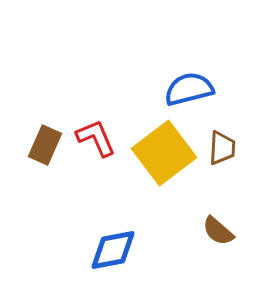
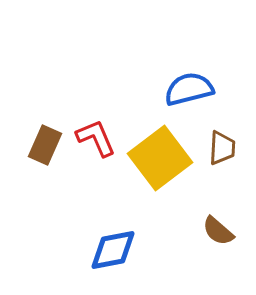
yellow square: moved 4 px left, 5 px down
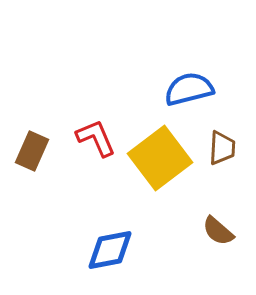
brown rectangle: moved 13 px left, 6 px down
blue diamond: moved 3 px left
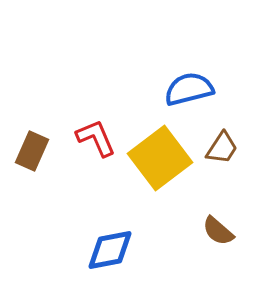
brown trapezoid: rotated 30 degrees clockwise
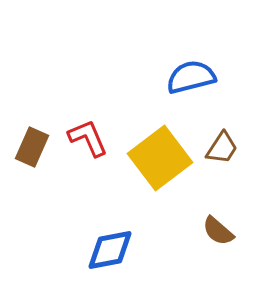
blue semicircle: moved 2 px right, 12 px up
red L-shape: moved 8 px left
brown rectangle: moved 4 px up
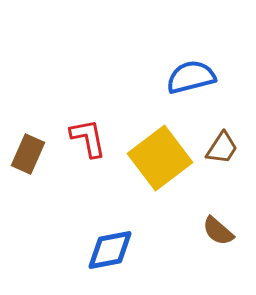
red L-shape: rotated 12 degrees clockwise
brown rectangle: moved 4 px left, 7 px down
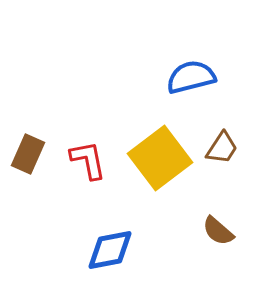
red L-shape: moved 22 px down
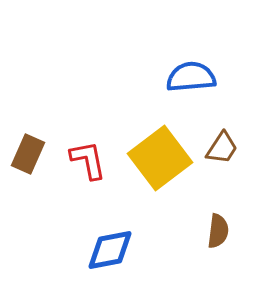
blue semicircle: rotated 9 degrees clockwise
brown semicircle: rotated 124 degrees counterclockwise
